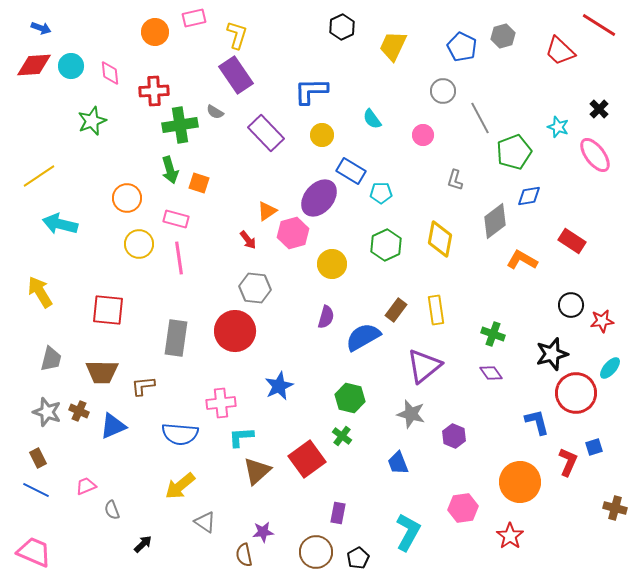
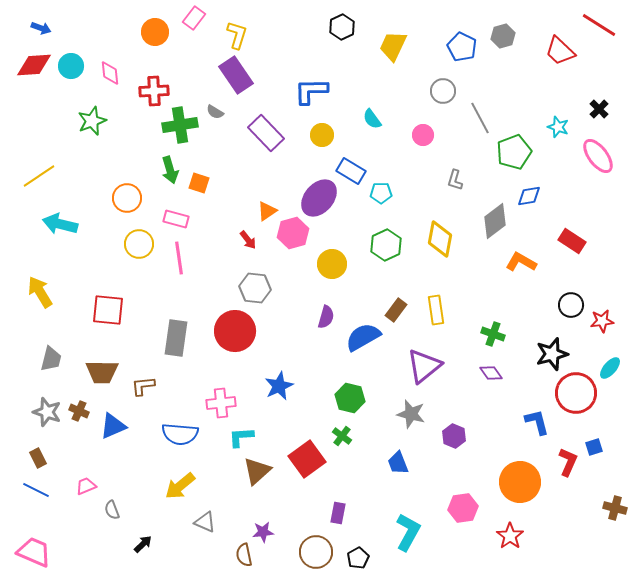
pink rectangle at (194, 18): rotated 40 degrees counterclockwise
pink ellipse at (595, 155): moved 3 px right, 1 px down
orange L-shape at (522, 260): moved 1 px left, 2 px down
gray triangle at (205, 522): rotated 10 degrees counterclockwise
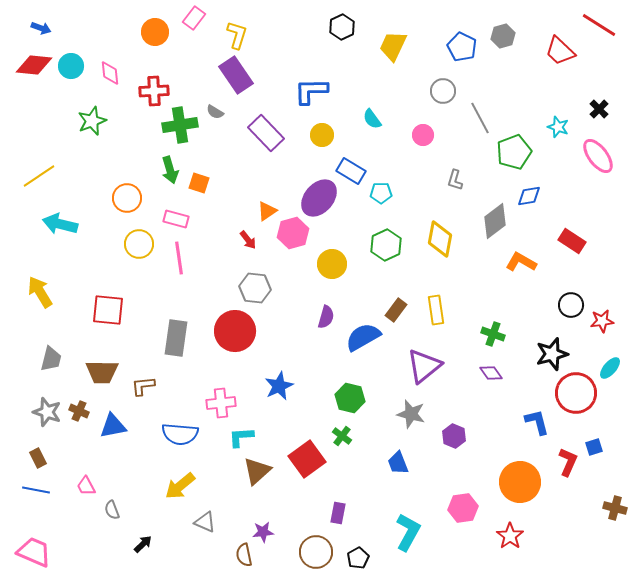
red diamond at (34, 65): rotated 9 degrees clockwise
blue triangle at (113, 426): rotated 12 degrees clockwise
pink trapezoid at (86, 486): rotated 95 degrees counterclockwise
blue line at (36, 490): rotated 16 degrees counterclockwise
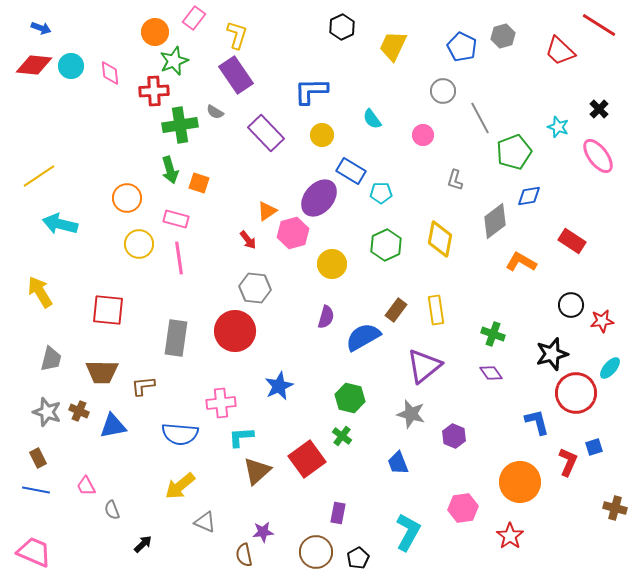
green star at (92, 121): moved 82 px right, 60 px up
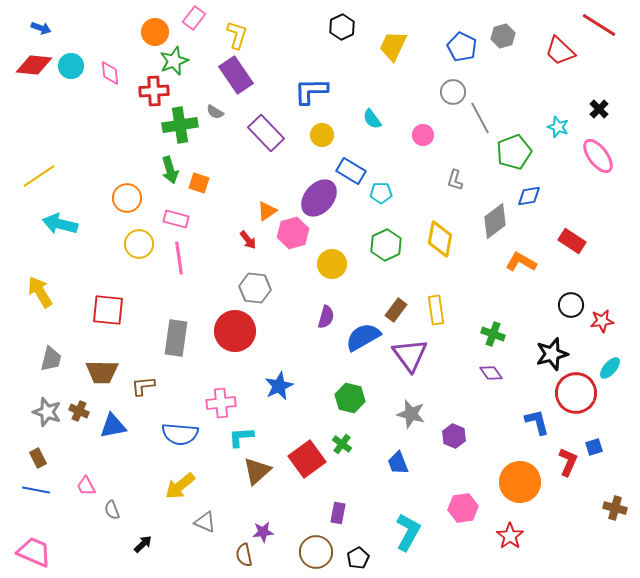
gray circle at (443, 91): moved 10 px right, 1 px down
purple triangle at (424, 366): moved 14 px left, 11 px up; rotated 27 degrees counterclockwise
green cross at (342, 436): moved 8 px down
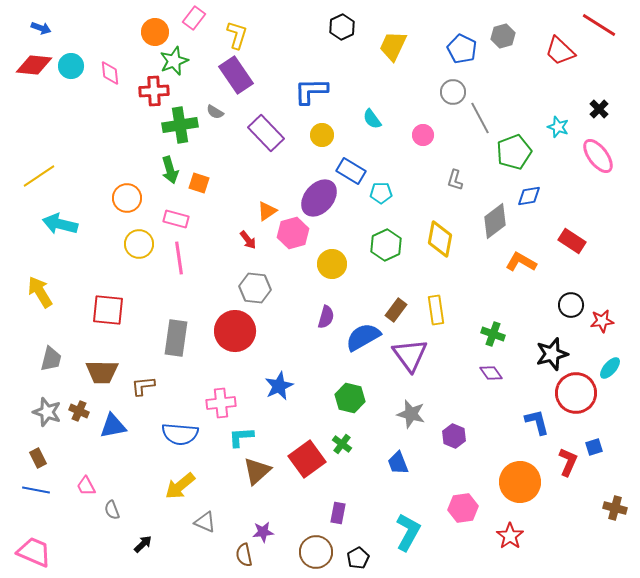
blue pentagon at (462, 47): moved 2 px down
